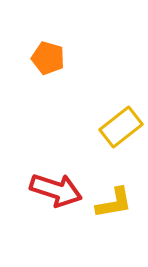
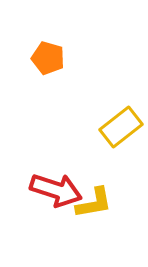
yellow L-shape: moved 20 px left
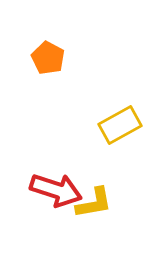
orange pentagon: rotated 12 degrees clockwise
yellow rectangle: moved 1 px left, 2 px up; rotated 9 degrees clockwise
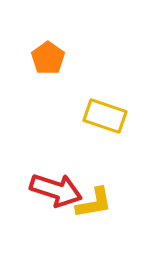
orange pentagon: rotated 8 degrees clockwise
yellow rectangle: moved 15 px left, 9 px up; rotated 48 degrees clockwise
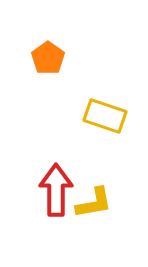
red arrow: rotated 108 degrees counterclockwise
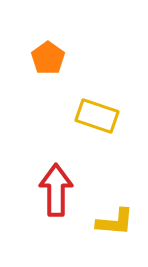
yellow rectangle: moved 8 px left
yellow L-shape: moved 21 px right, 19 px down; rotated 15 degrees clockwise
